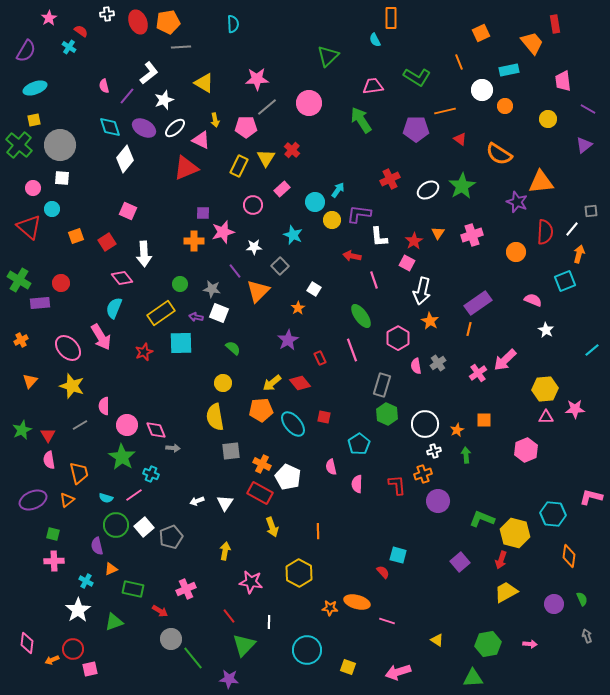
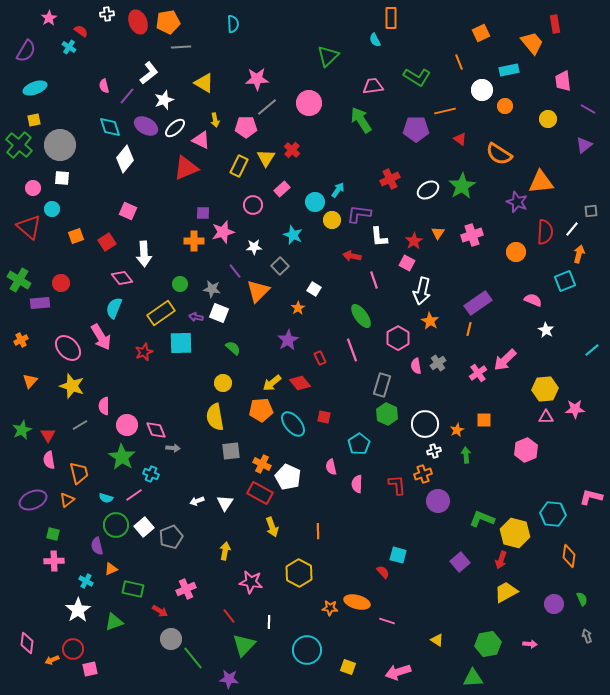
purple ellipse at (144, 128): moved 2 px right, 2 px up
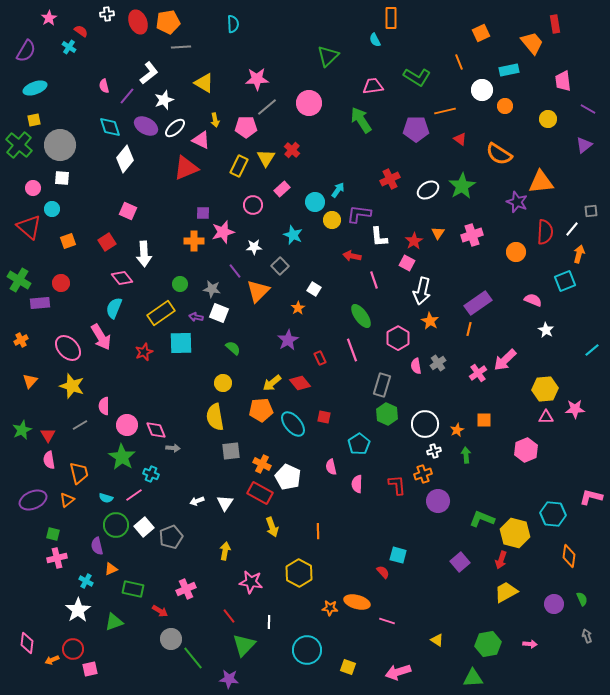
orange square at (76, 236): moved 8 px left, 5 px down
pink cross at (54, 561): moved 3 px right, 3 px up; rotated 12 degrees counterclockwise
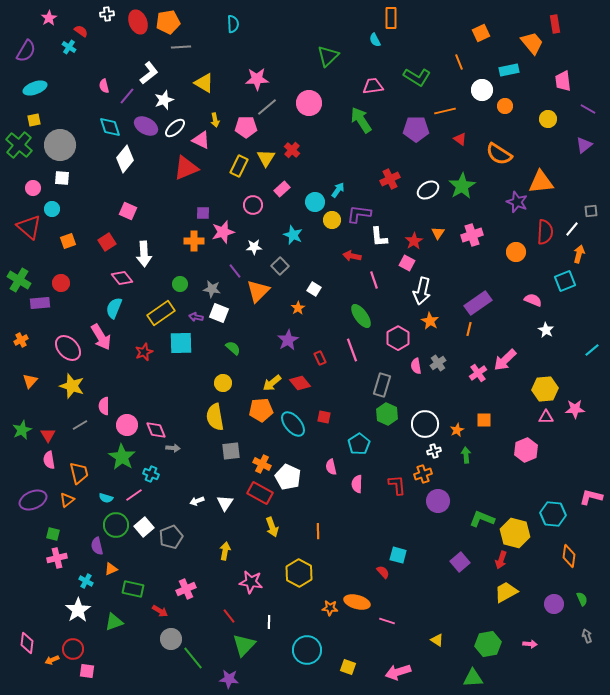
pink square at (90, 669): moved 3 px left, 2 px down; rotated 21 degrees clockwise
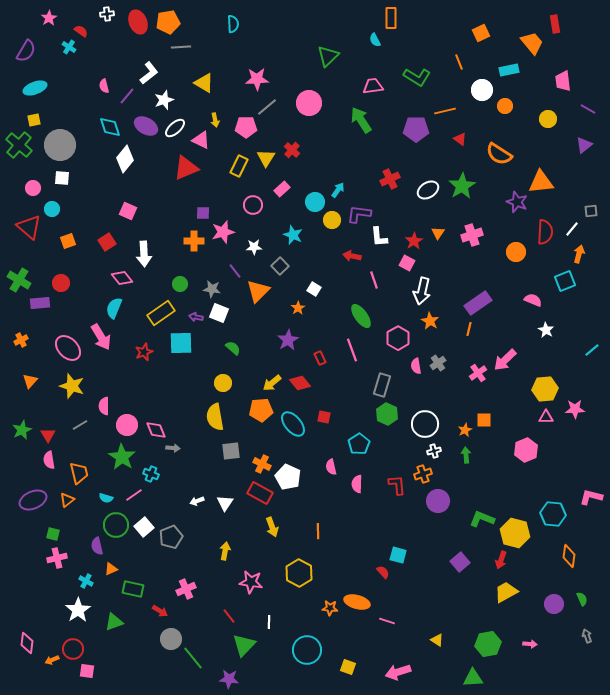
orange star at (457, 430): moved 8 px right
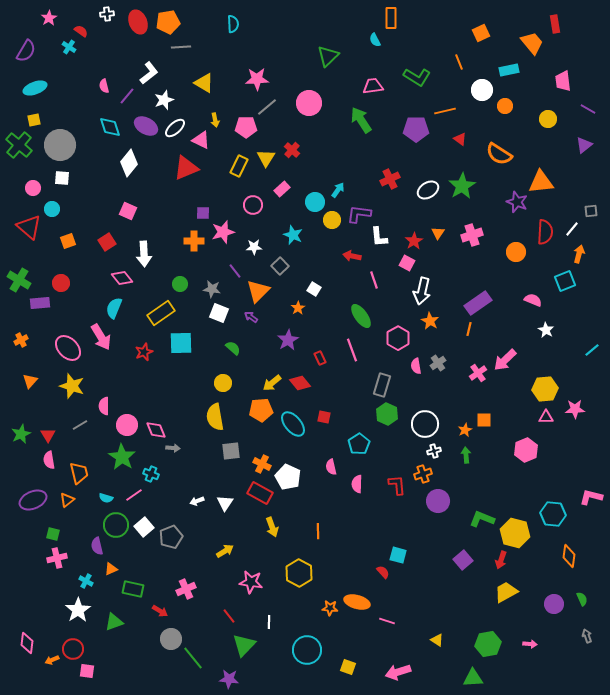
white diamond at (125, 159): moved 4 px right, 4 px down
purple arrow at (196, 317): moved 55 px right; rotated 24 degrees clockwise
green star at (22, 430): moved 1 px left, 4 px down
yellow arrow at (225, 551): rotated 48 degrees clockwise
purple square at (460, 562): moved 3 px right, 2 px up
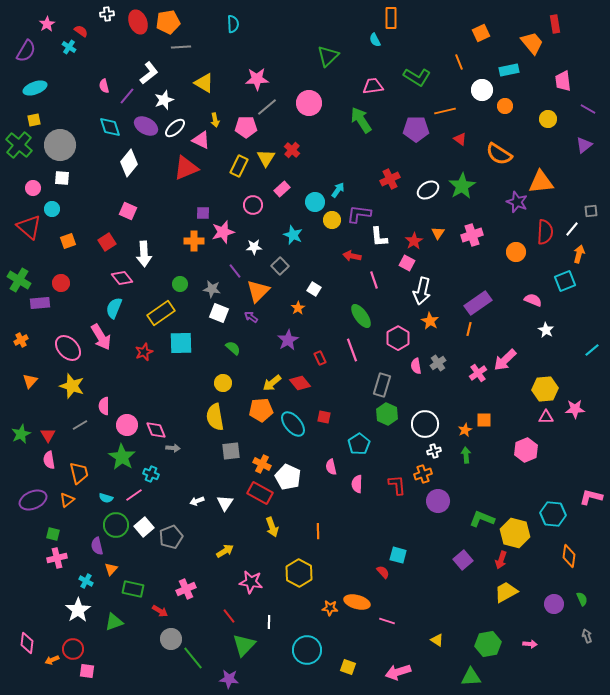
pink star at (49, 18): moved 2 px left, 6 px down
orange triangle at (111, 569): rotated 24 degrees counterclockwise
green triangle at (473, 678): moved 2 px left, 1 px up
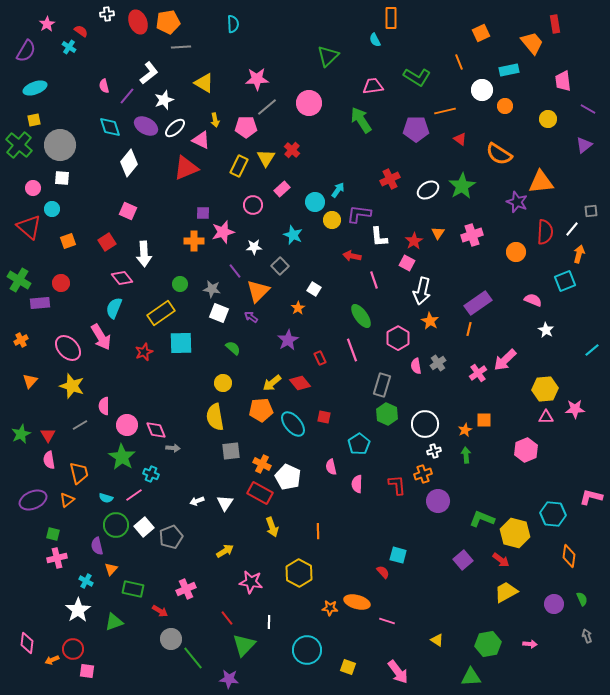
red arrow at (501, 560): rotated 72 degrees counterclockwise
red line at (229, 616): moved 2 px left, 2 px down
pink arrow at (398, 672): rotated 110 degrees counterclockwise
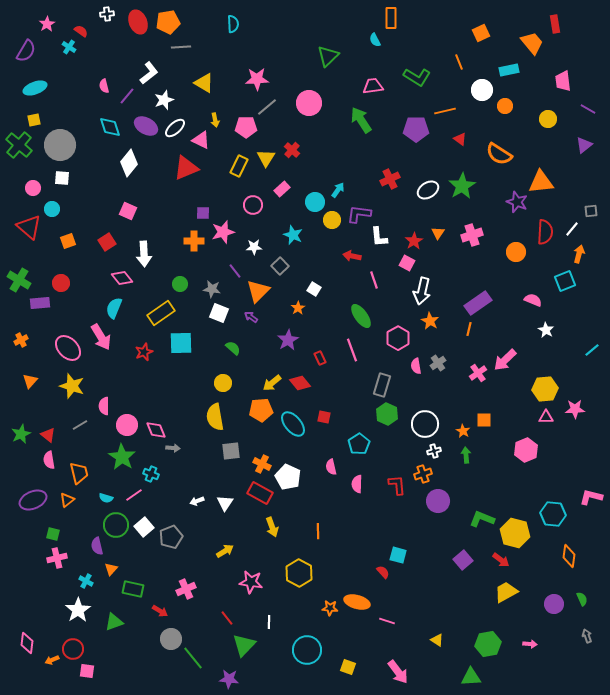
orange star at (465, 430): moved 2 px left, 1 px down; rotated 16 degrees counterclockwise
red triangle at (48, 435): rotated 21 degrees counterclockwise
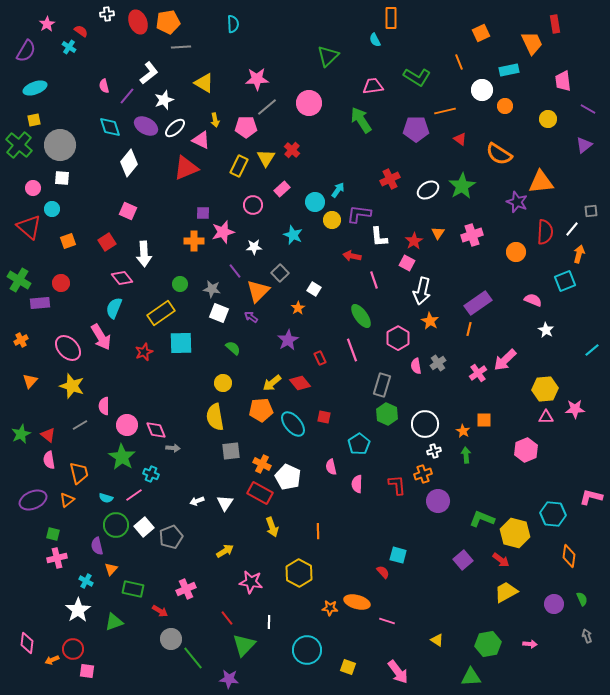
orange trapezoid at (532, 43): rotated 15 degrees clockwise
gray square at (280, 266): moved 7 px down
